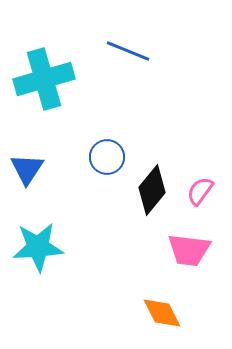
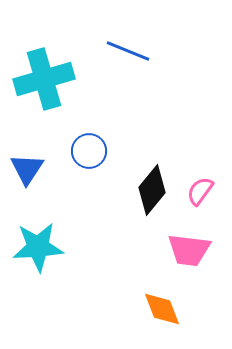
blue circle: moved 18 px left, 6 px up
orange diamond: moved 4 px up; rotated 6 degrees clockwise
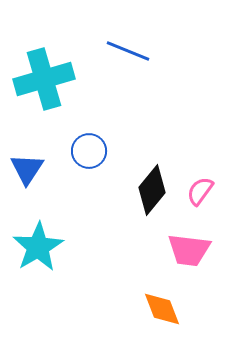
cyan star: rotated 27 degrees counterclockwise
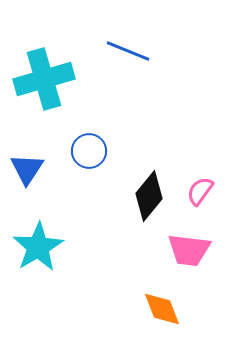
black diamond: moved 3 px left, 6 px down
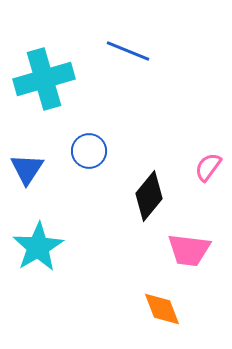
pink semicircle: moved 8 px right, 24 px up
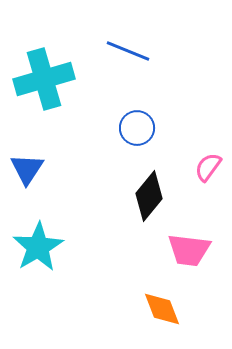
blue circle: moved 48 px right, 23 px up
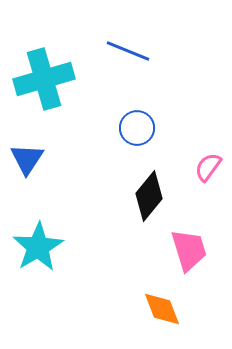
blue triangle: moved 10 px up
pink trapezoid: rotated 114 degrees counterclockwise
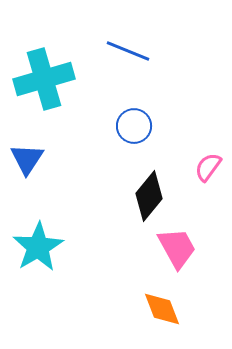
blue circle: moved 3 px left, 2 px up
pink trapezoid: moved 12 px left, 2 px up; rotated 12 degrees counterclockwise
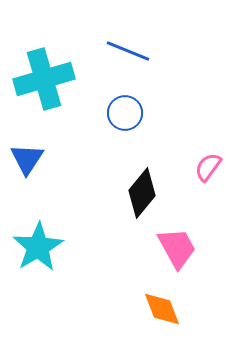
blue circle: moved 9 px left, 13 px up
black diamond: moved 7 px left, 3 px up
